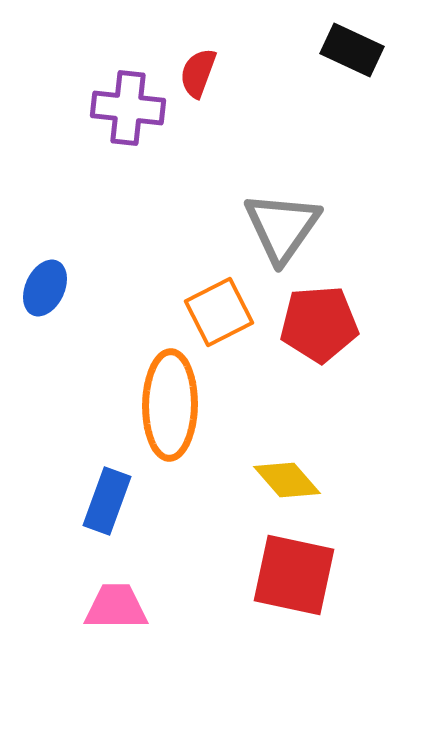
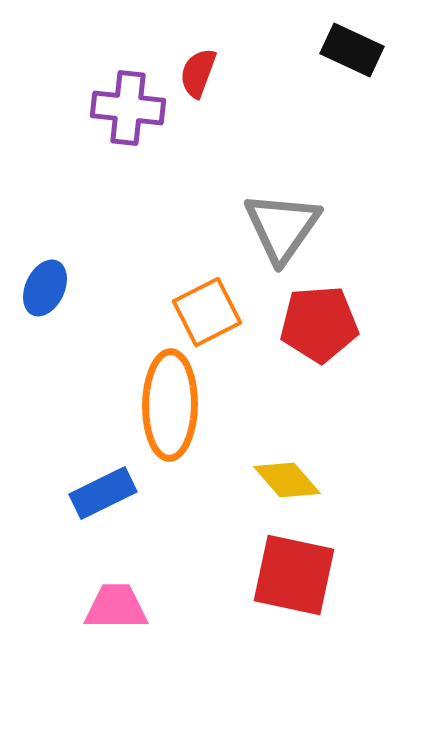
orange square: moved 12 px left
blue rectangle: moved 4 px left, 8 px up; rotated 44 degrees clockwise
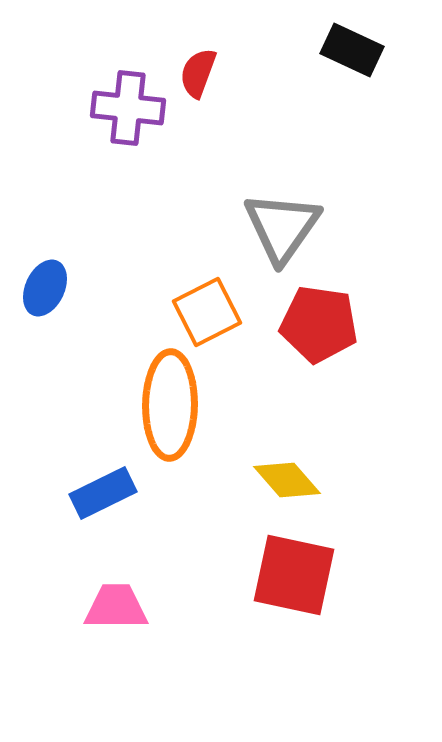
red pentagon: rotated 12 degrees clockwise
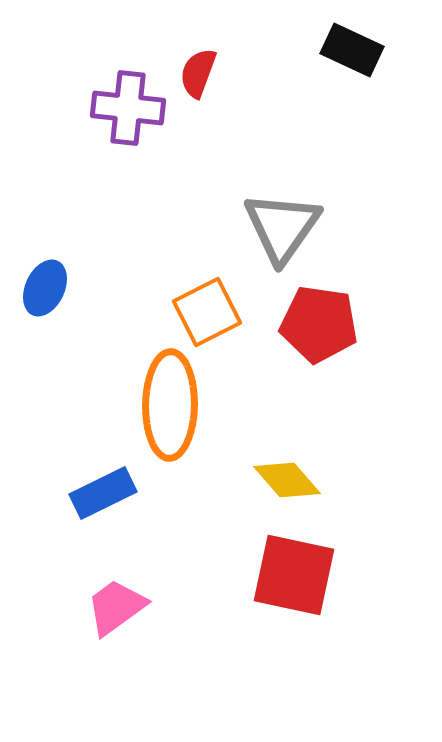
pink trapezoid: rotated 36 degrees counterclockwise
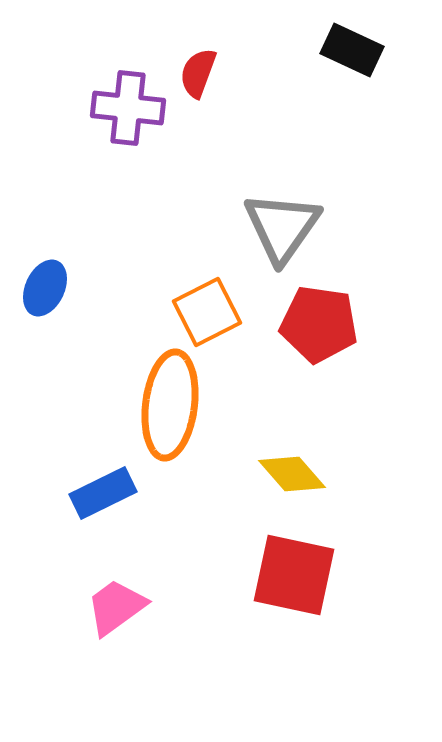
orange ellipse: rotated 6 degrees clockwise
yellow diamond: moved 5 px right, 6 px up
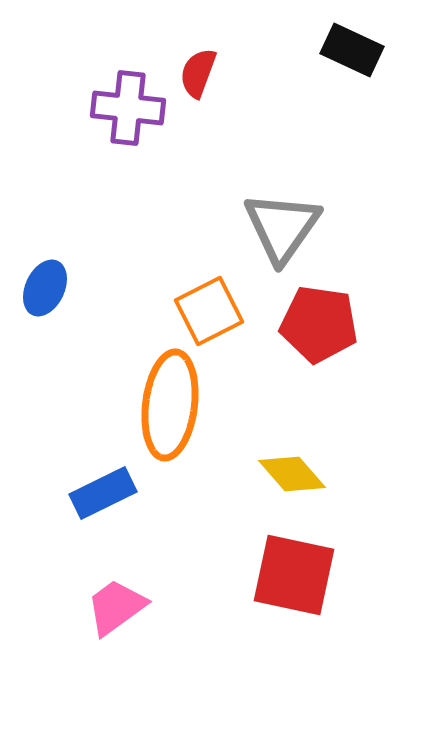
orange square: moved 2 px right, 1 px up
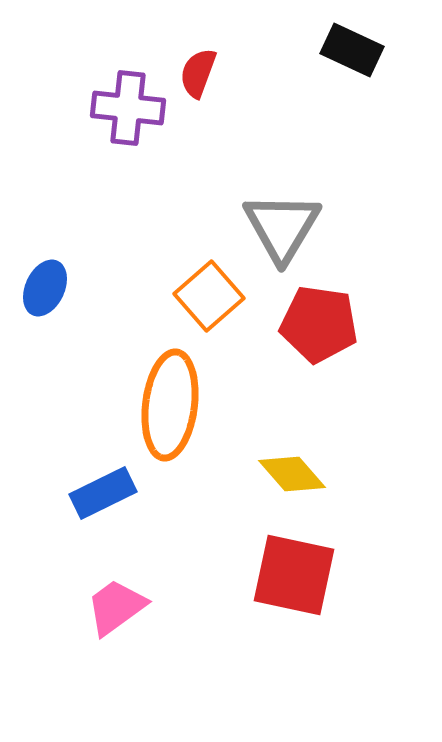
gray triangle: rotated 4 degrees counterclockwise
orange square: moved 15 px up; rotated 14 degrees counterclockwise
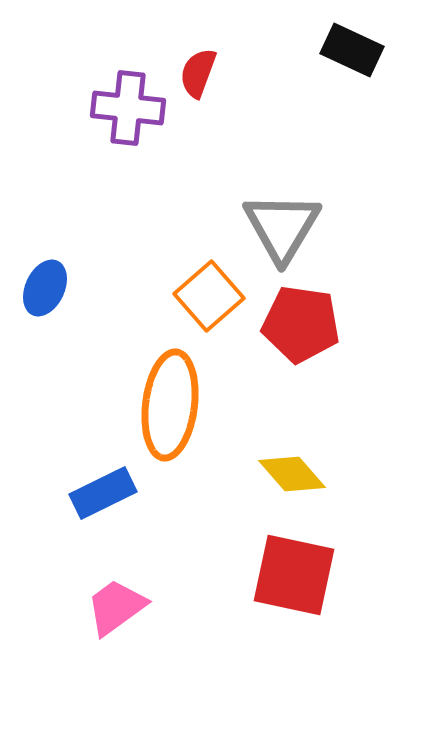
red pentagon: moved 18 px left
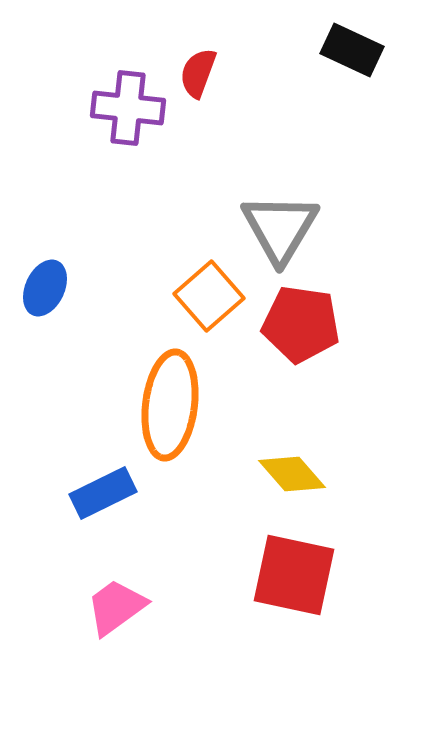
gray triangle: moved 2 px left, 1 px down
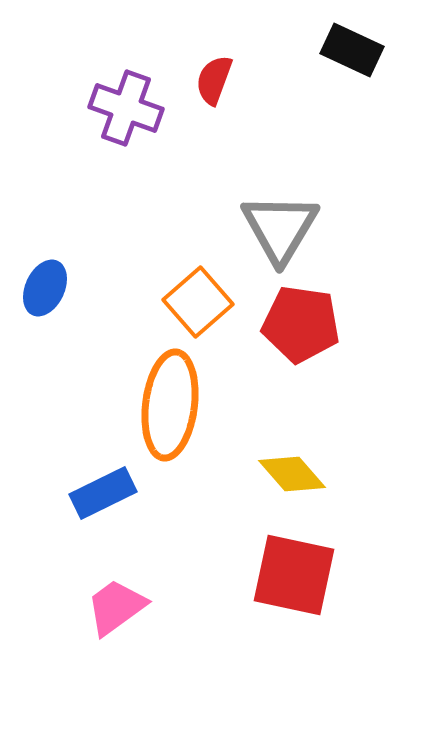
red semicircle: moved 16 px right, 7 px down
purple cross: moved 2 px left; rotated 14 degrees clockwise
orange square: moved 11 px left, 6 px down
